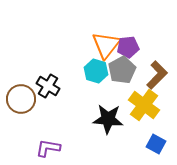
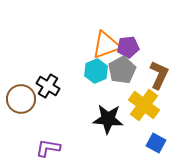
orange triangle: rotated 32 degrees clockwise
cyan hexagon: rotated 20 degrees clockwise
brown L-shape: moved 2 px right; rotated 20 degrees counterclockwise
blue square: moved 1 px up
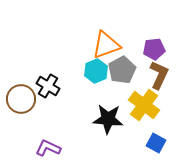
purple pentagon: moved 26 px right, 2 px down
purple L-shape: rotated 15 degrees clockwise
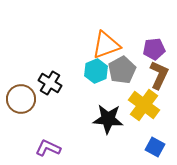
black cross: moved 2 px right, 3 px up
blue square: moved 1 px left, 4 px down
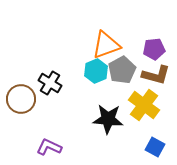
brown L-shape: moved 3 px left; rotated 80 degrees clockwise
purple L-shape: moved 1 px right, 1 px up
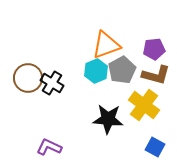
black cross: moved 2 px right
brown circle: moved 7 px right, 21 px up
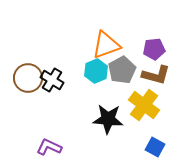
black cross: moved 3 px up
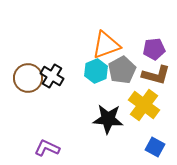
black cross: moved 4 px up
purple L-shape: moved 2 px left, 1 px down
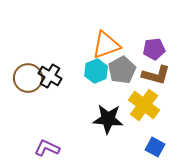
black cross: moved 2 px left
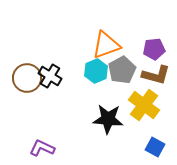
brown circle: moved 1 px left
purple L-shape: moved 5 px left
